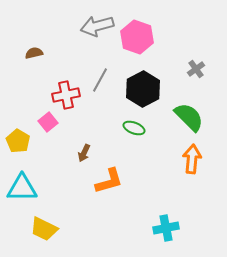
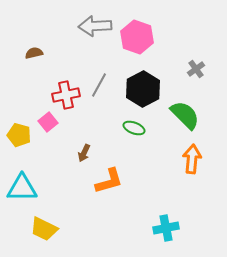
gray arrow: moved 2 px left; rotated 12 degrees clockwise
gray line: moved 1 px left, 5 px down
green semicircle: moved 4 px left, 2 px up
yellow pentagon: moved 1 px right, 6 px up; rotated 15 degrees counterclockwise
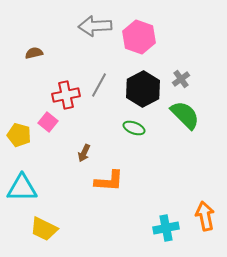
pink hexagon: moved 2 px right
gray cross: moved 15 px left, 10 px down
pink square: rotated 12 degrees counterclockwise
orange arrow: moved 13 px right, 57 px down; rotated 16 degrees counterclockwise
orange L-shape: rotated 20 degrees clockwise
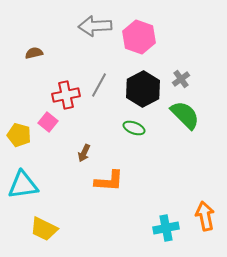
cyan triangle: moved 1 px right, 3 px up; rotated 8 degrees counterclockwise
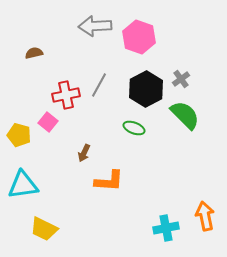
black hexagon: moved 3 px right
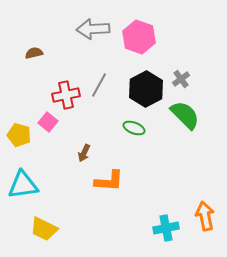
gray arrow: moved 2 px left, 3 px down
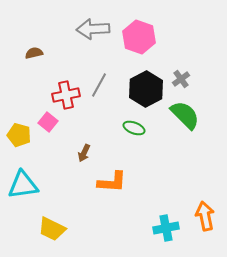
orange L-shape: moved 3 px right, 1 px down
yellow trapezoid: moved 8 px right
